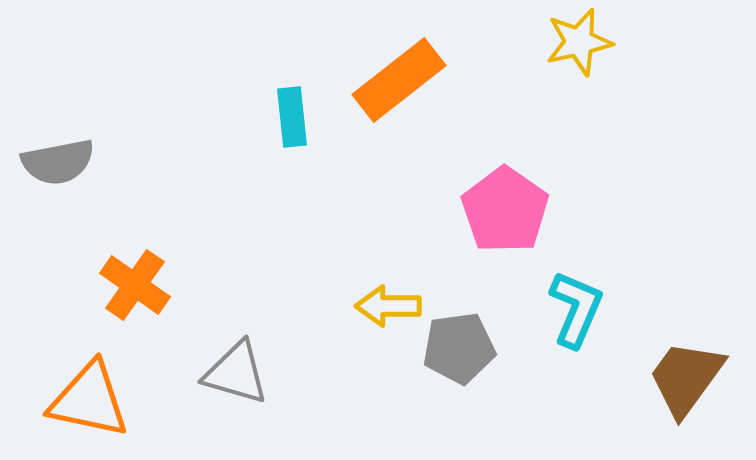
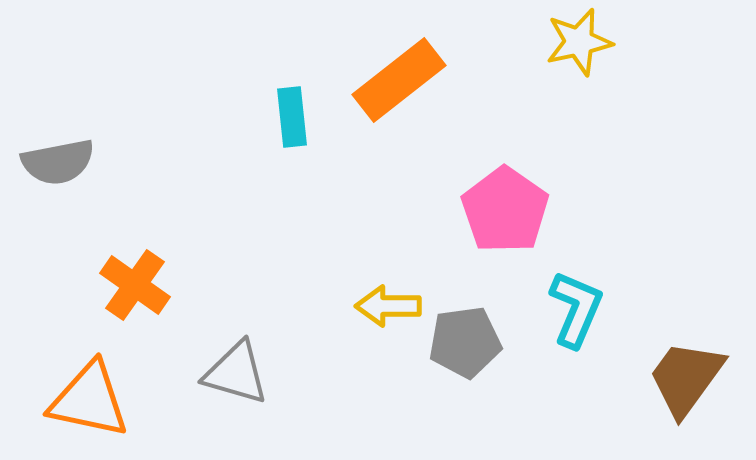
gray pentagon: moved 6 px right, 6 px up
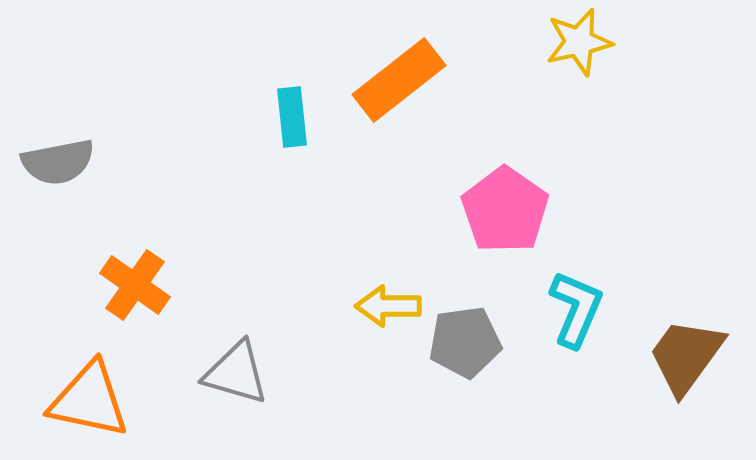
brown trapezoid: moved 22 px up
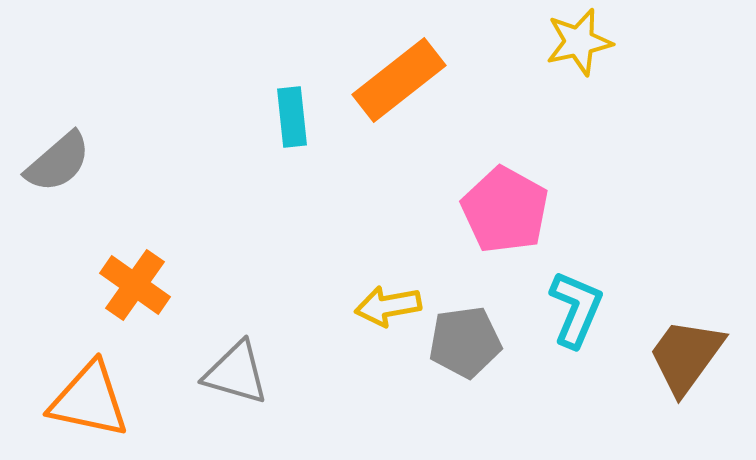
gray semicircle: rotated 30 degrees counterclockwise
pink pentagon: rotated 6 degrees counterclockwise
yellow arrow: rotated 10 degrees counterclockwise
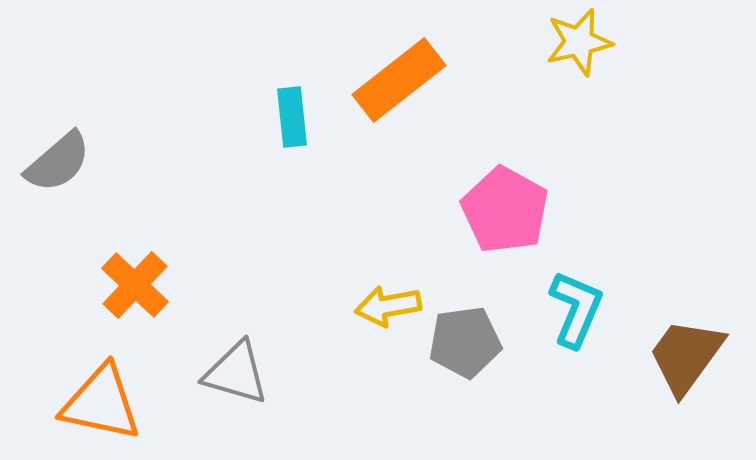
orange cross: rotated 8 degrees clockwise
orange triangle: moved 12 px right, 3 px down
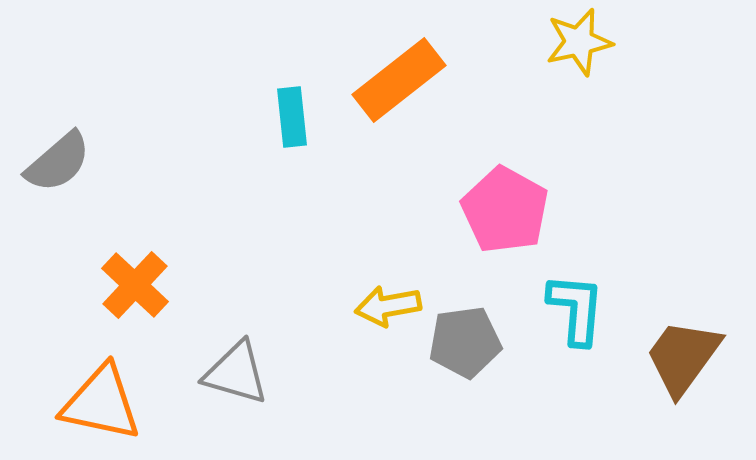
cyan L-shape: rotated 18 degrees counterclockwise
brown trapezoid: moved 3 px left, 1 px down
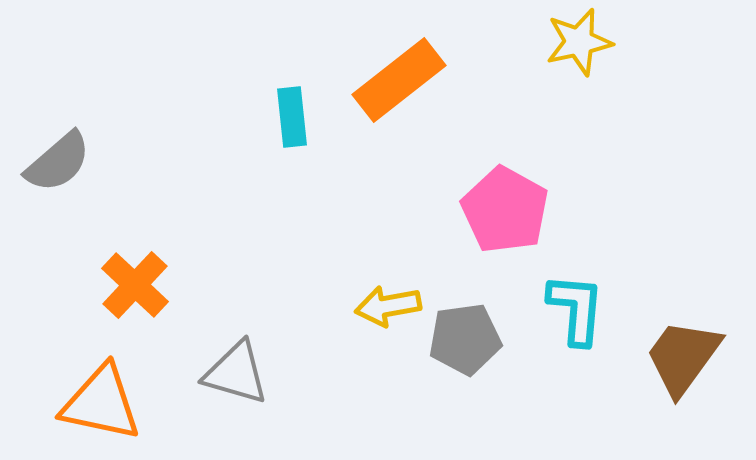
gray pentagon: moved 3 px up
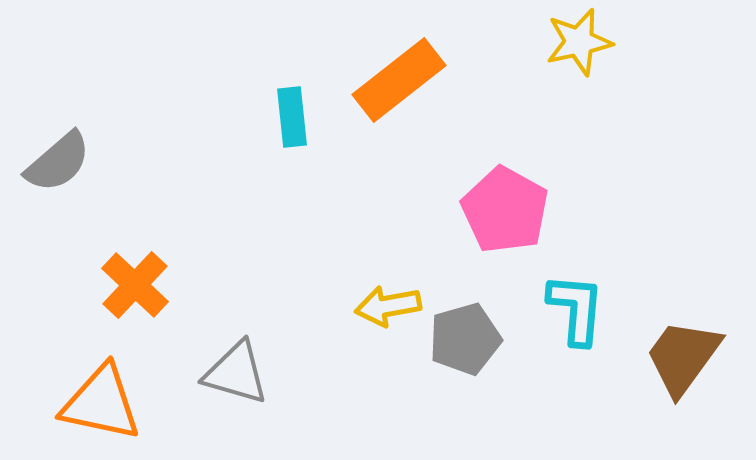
gray pentagon: rotated 8 degrees counterclockwise
